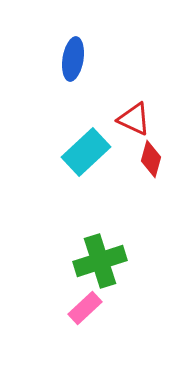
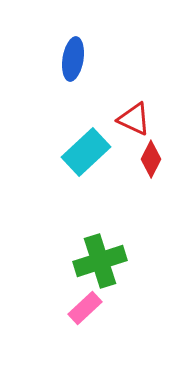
red diamond: rotated 12 degrees clockwise
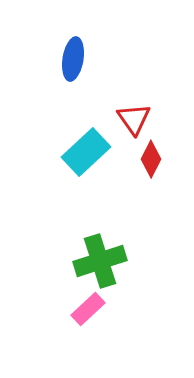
red triangle: rotated 30 degrees clockwise
pink rectangle: moved 3 px right, 1 px down
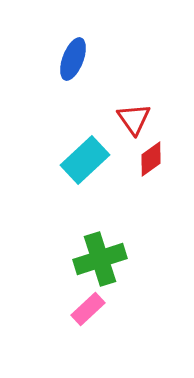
blue ellipse: rotated 12 degrees clockwise
cyan rectangle: moved 1 px left, 8 px down
red diamond: rotated 27 degrees clockwise
green cross: moved 2 px up
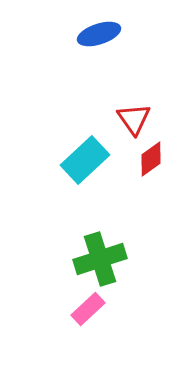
blue ellipse: moved 26 px right, 25 px up; rotated 51 degrees clockwise
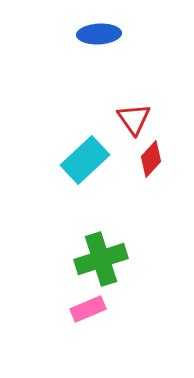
blue ellipse: rotated 15 degrees clockwise
red diamond: rotated 12 degrees counterclockwise
green cross: moved 1 px right
pink rectangle: rotated 20 degrees clockwise
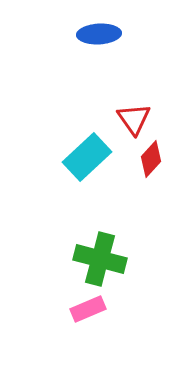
cyan rectangle: moved 2 px right, 3 px up
green cross: moved 1 px left; rotated 33 degrees clockwise
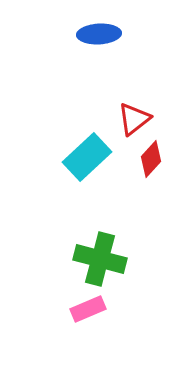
red triangle: rotated 27 degrees clockwise
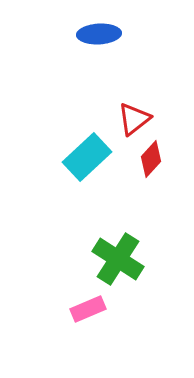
green cross: moved 18 px right; rotated 18 degrees clockwise
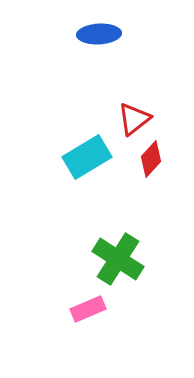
cyan rectangle: rotated 12 degrees clockwise
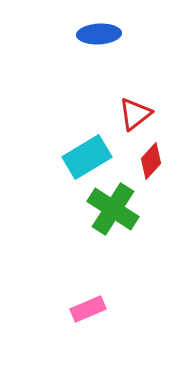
red triangle: moved 1 px right, 5 px up
red diamond: moved 2 px down
green cross: moved 5 px left, 50 px up
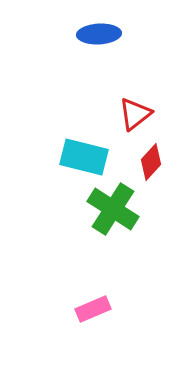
cyan rectangle: moved 3 px left; rotated 45 degrees clockwise
red diamond: moved 1 px down
pink rectangle: moved 5 px right
